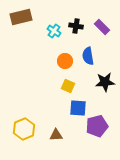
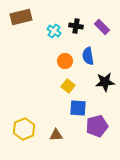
yellow square: rotated 16 degrees clockwise
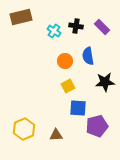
yellow square: rotated 24 degrees clockwise
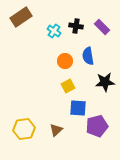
brown rectangle: rotated 20 degrees counterclockwise
yellow hexagon: rotated 15 degrees clockwise
brown triangle: moved 5 px up; rotated 40 degrees counterclockwise
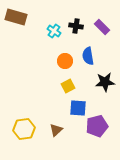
brown rectangle: moved 5 px left; rotated 50 degrees clockwise
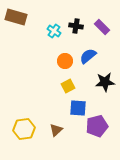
blue semicircle: rotated 60 degrees clockwise
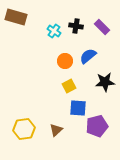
yellow square: moved 1 px right
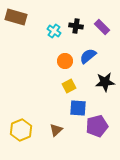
yellow hexagon: moved 3 px left, 1 px down; rotated 15 degrees counterclockwise
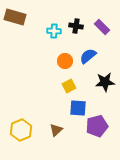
brown rectangle: moved 1 px left
cyan cross: rotated 32 degrees counterclockwise
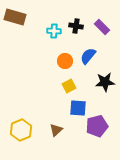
blue semicircle: rotated 12 degrees counterclockwise
